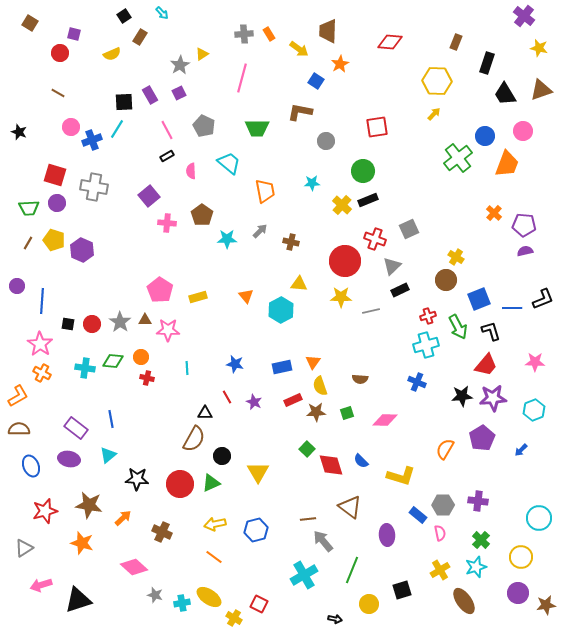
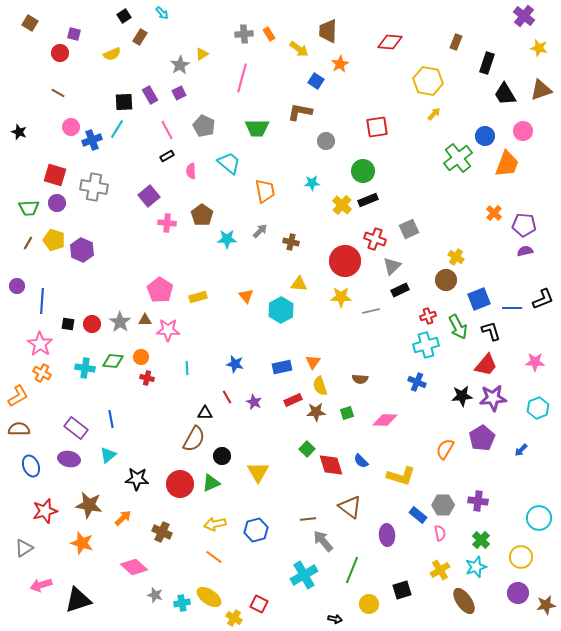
yellow hexagon at (437, 81): moved 9 px left; rotated 8 degrees clockwise
cyan hexagon at (534, 410): moved 4 px right, 2 px up
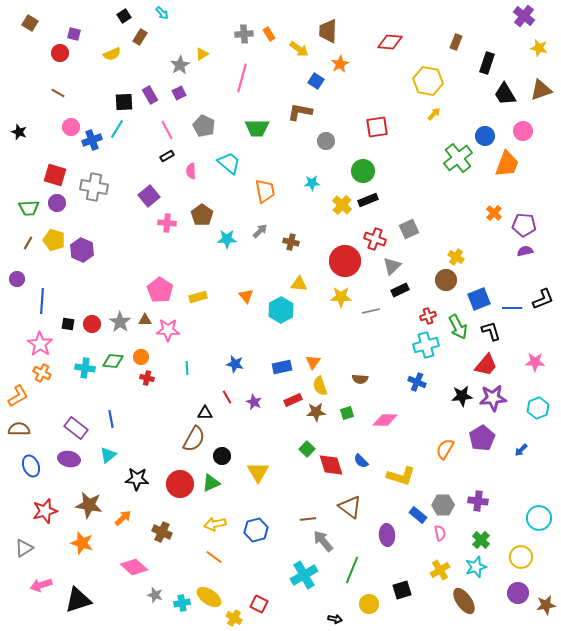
purple circle at (17, 286): moved 7 px up
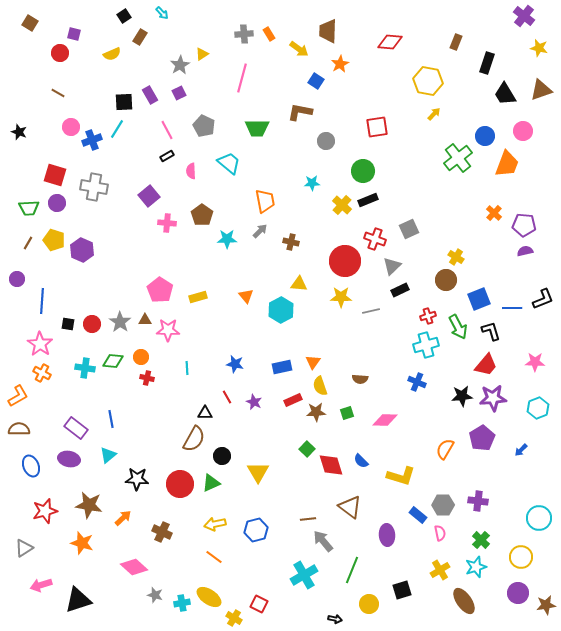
orange trapezoid at (265, 191): moved 10 px down
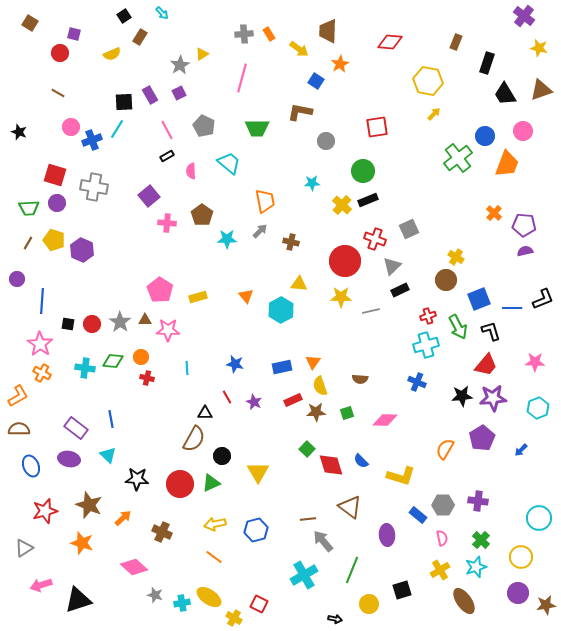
cyan triangle at (108, 455): rotated 36 degrees counterclockwise
brown star at (89, 505): rotated 12 degrees clockwise
pink semicircle at (440, 533): moved 2 px right, 5 px down
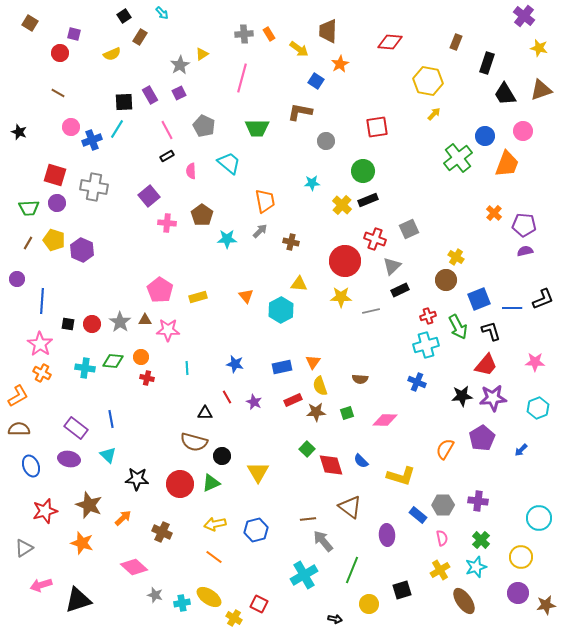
brown semicircle at (194, 439): moved 3 px down; rotated 76 degrees clockwise
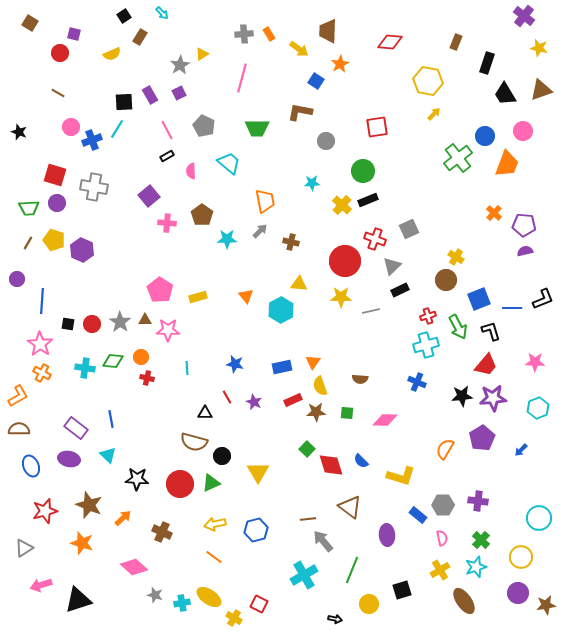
green square at (347, 413): rotated 24 degrees clockwise
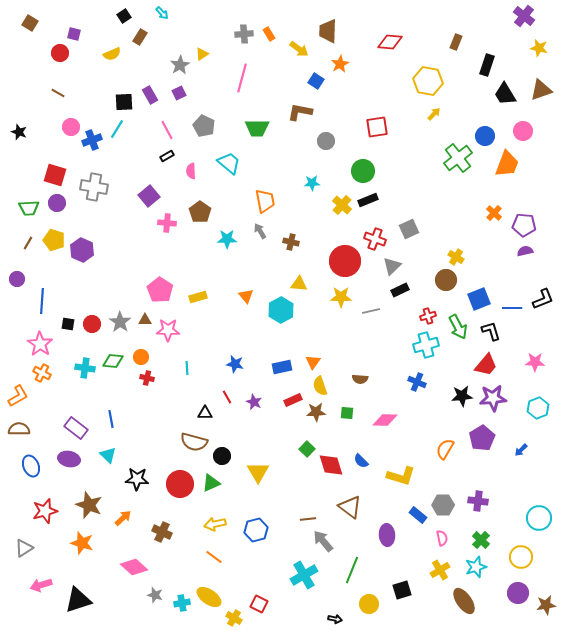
black rectangle at (487, 63): moved 2 px down
brown pentagon at (202, 215): moved 2 px left, 3 px up
gray arrow at (260, 231): rotated 77 degrees counterclockwise
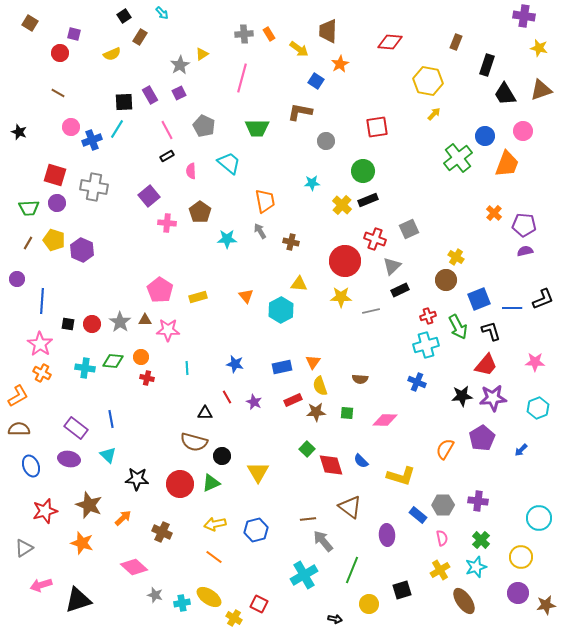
purple cross at (524, 16): rotated 30 degrees counterclockwise
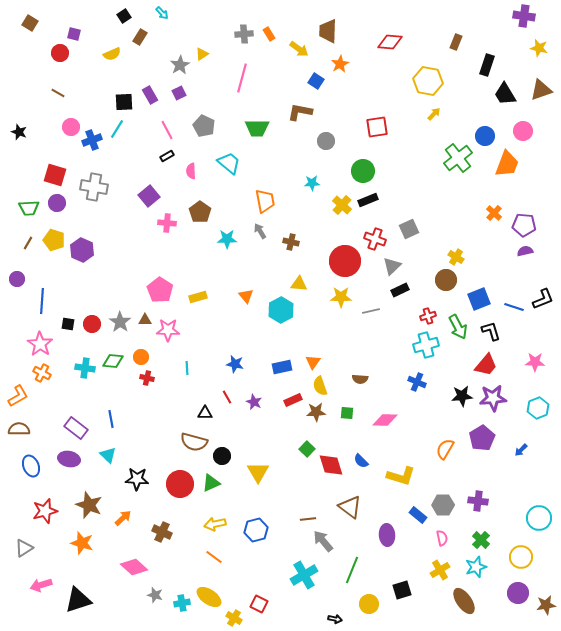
blue line at (512, 308): moved 2 px right, 1 px up; rotated 18 degrees clockwise
